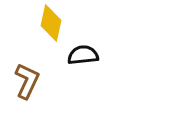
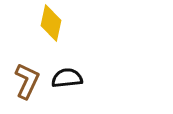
black semicircle: moved 16 px left, 23 px down
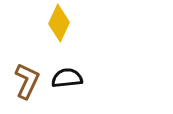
yellow diamond: moved 8 px right; rotated 12 degrees clockwise
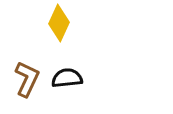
brown L-shape: moved 2 px up
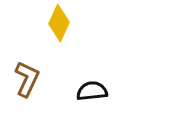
black semicircle: moved 25 px right, 13 px down
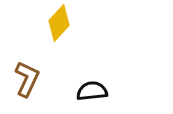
yellow diamond: rotated 18 degrees clockwise
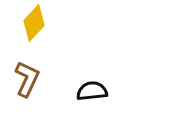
yellow diamond: moved 25 px left
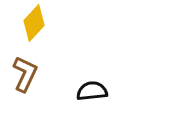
brown L-shape: moved 2 px left, 5 px up
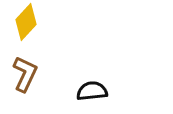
yellow diamond: moved 8 px left, 1 px up
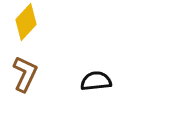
black semicircle: moved 4 px right, 10 px up
